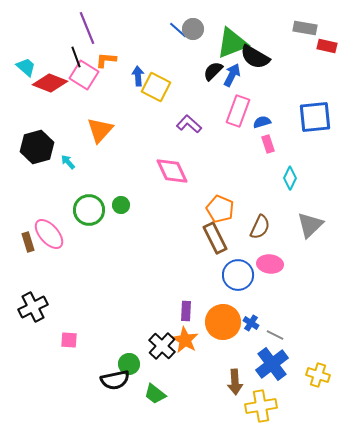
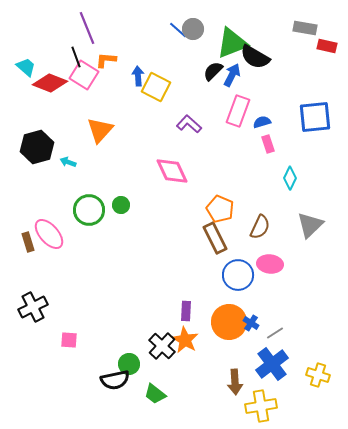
cyan arrow at (68, 162): rotated 28 degrees counterclockwise
orange circle at (223, 322): moved 6 px right
gray line at (275, 335): moved 2 px up; rotated 60 degrees counterclockwise
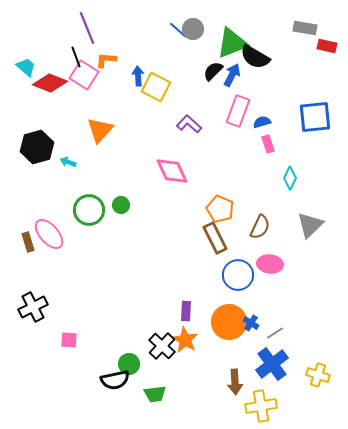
green trapezoid at (155, 394): rotated 45 degrees counterclockwise
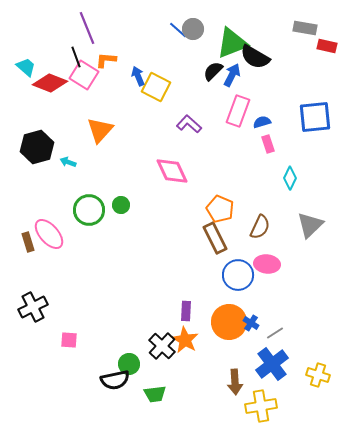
blue arrow at (138, 76): rotated 18 degrees counterclockwise
pink ellipse at (270, 264): moved 3 px left
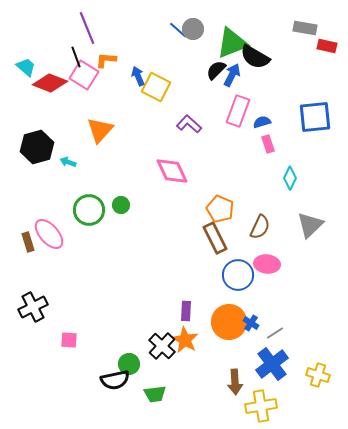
black semicircle at (213, 71): moved 3 px right, 1 px up
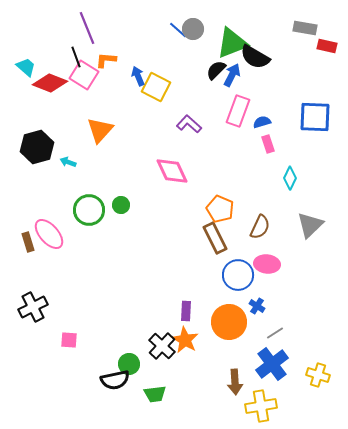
blue square at (315, 117): rotated 8 degrees clockwise
blue cross at (251, 323): moved 6 px right, 17 px up
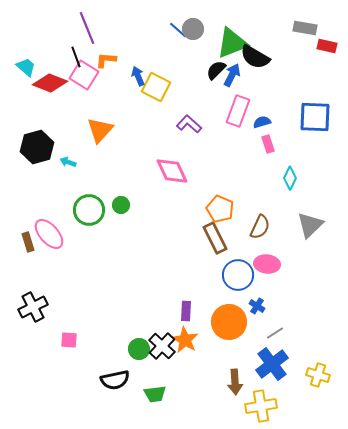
green circle at (129, 364): moved 10 px right, 15 px up
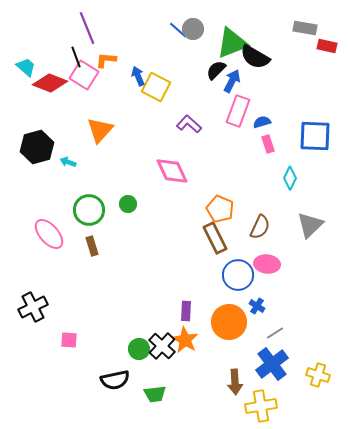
blue arrow at (232, 75): moved 6 px down
blue square at (315, 117): moved 19 px down
green circle at (121, 205): moved 7 px right, 1 px up
brown rectangle at (28, 242): moved 64 px right, 4 px down
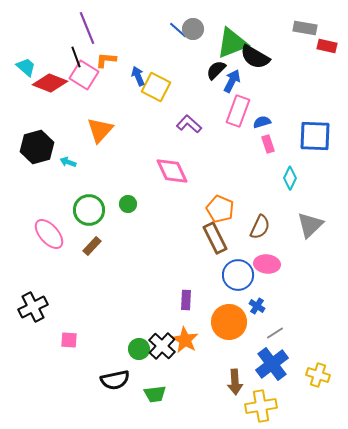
brown rectangle at (92, 246): rotated 60 degrees clockwise
purple rectangle at (186, 311): moved 11 px up
